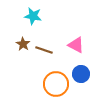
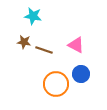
brown star: moved 1 px right, 2 px up; rotated 24 degrees counterclockwise
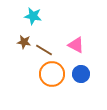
brown line: rotated 12 degrees clockwise
orange circle: moved 4 px left, 10 px up
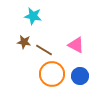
blue circle: moved 1 px left, 2 px down
